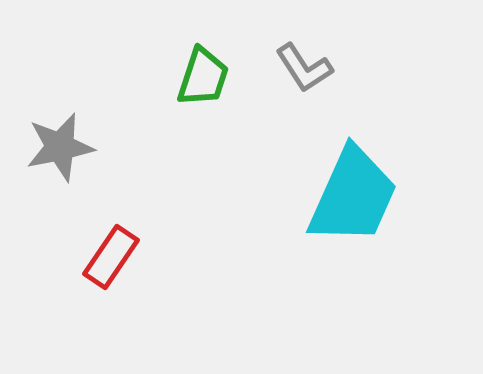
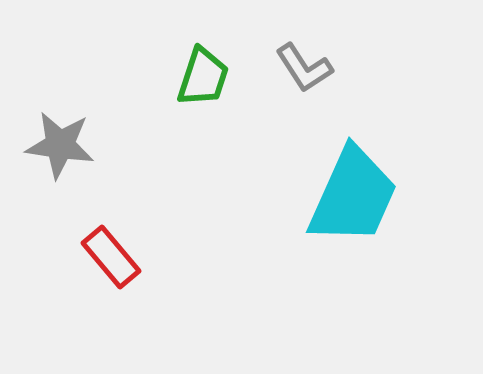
gray star: moved 2 px up; rotated 20 degrees clockwise
red rectangle: rotated 74 degrees counterclockwise
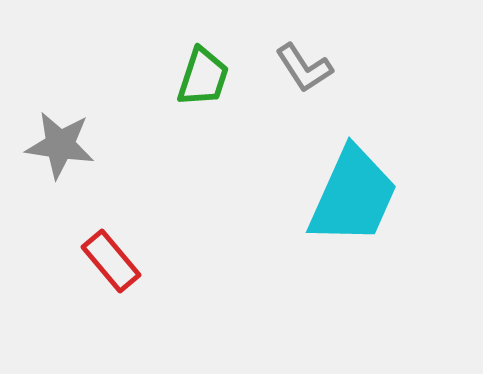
red rectangle: moved 4 px down
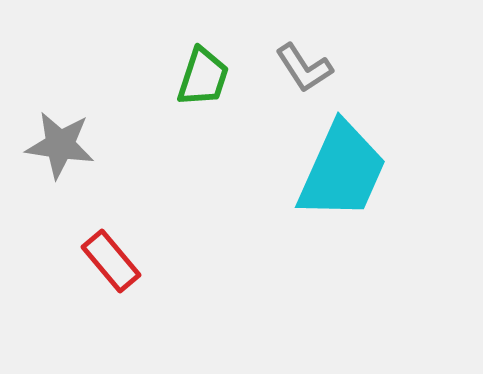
cyan trapezoid: moved 11 px left, 25 px up
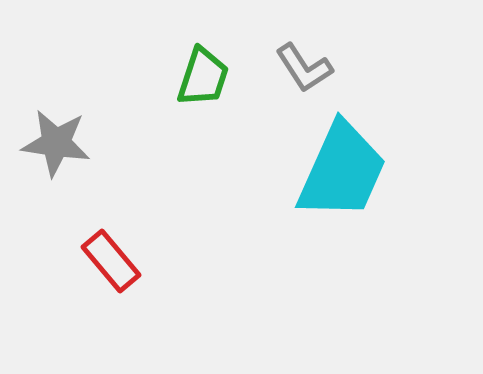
gray star: moved 4 px left, 2 px up
